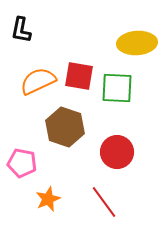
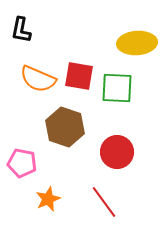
orange semicircle: moved 2 px up; rotated 132 degrees counterclockwise
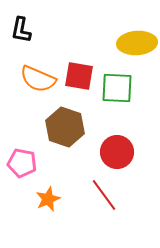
red line: moved 7 px up
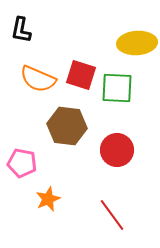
red square: moved 2 px right, 1 px up; rotated 8 degrees clockwise
brown hexagon: moved 2 px right, 1 px up; rotated 12 degrees counterclockwise
red circle: moved 2 px up
red line: moved 8 px right, 20 px down
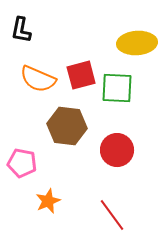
red square: rotated 32 degrees counterclockwise
orange star: moved 2 px down
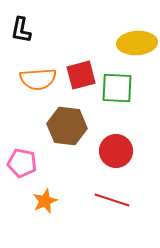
orange semicircle: rotated 27 degrees counterclockwise
red circle: moved 1 px left, 1 px down
orange star: moved 3 px left
red line: moved 15 px up; rotated 36 degrees counterclockwise
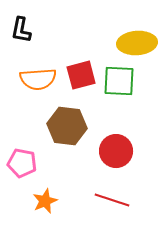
green square: moved 2 px right, 7 px up
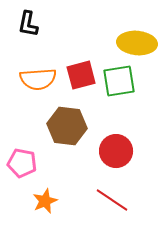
black L-shape: moved 7 px right, 6 px up
yellow ellipse: rotated 9 degrees clockwise
green square: rotated 12 degrees counterclockwise
red line: rotated 16 degrees clockwise
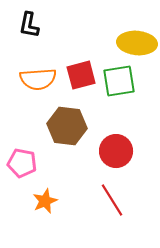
black L-shape: moved 1 px right, 1 px down
red line: rotated 24 degrees clockwise
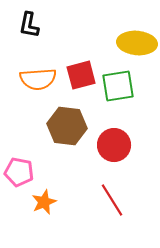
green square: moved 1 px left, 5 px down
red circle: moved 2 px left, 6 px up
pink pentagon: moved 3 px left, 9 px down
orange star: moved 1 px left, 1 px down
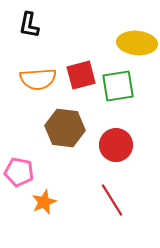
brown hexagon: moved 2 px left, 2 px down
red circle: moved 2 px right
